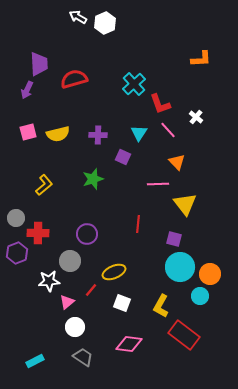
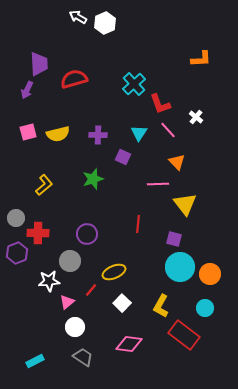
cyan circle at (200, 296): moved 5 px right, 12 px down
white square at (122, 303): rotated 24 degrees clockwise
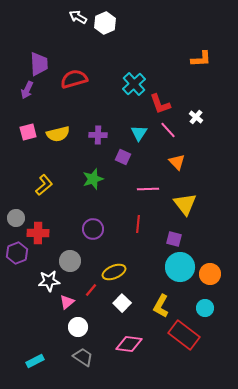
pink line at (158, 184): moved 10 px left, 5 px down
purple circle at (87, 234): moved 6 px right, 5 px up
white circle at (75, 327): moved 3 px right
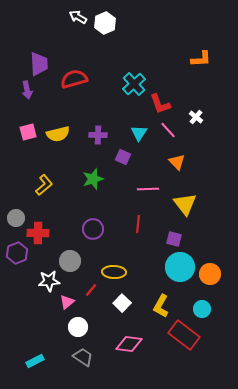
purple arrow at (27, 90): rotated 36 degrees counterclockwise
yellow ellipse at (114, 272): rotated 25 degrees clockwise
cyan circle at (205, 308): moved 3 px left, 1 px down
